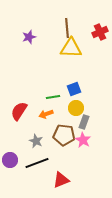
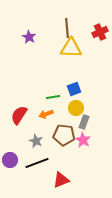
purple star: rotated 24 degrees counterclockwise
red semicircle: moved 4 px down
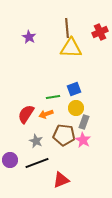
red semicircle: moved 7 px right, 1 px up
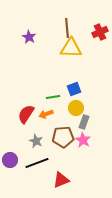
brown pentagon: moved 1 px left, 2 px down; rotated 10 degrees counterclockwise
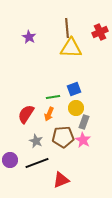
orange arrow: moved 3 px right; rotated 48 degrees counterclockwise
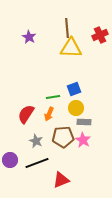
red cross: moved 3 px down
gray rectangle: rotated 72 degrees clockwise
